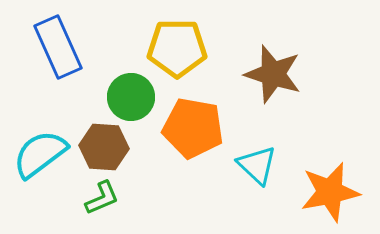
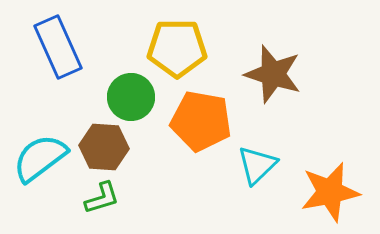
orange pentagon: moved 8 px right, 7 px up
cyan semicircle: moved 4 px down
cyan triangle: rotated 33 degrees clockwise
green L-shape: rotated 6 degrees clockwise
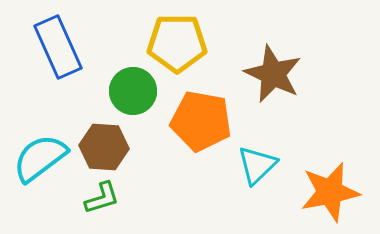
yellow pentagon: moved 5 px up
brown star: rotated 8 degrees clockwise
green circle: moved 2 px right, 6 px up
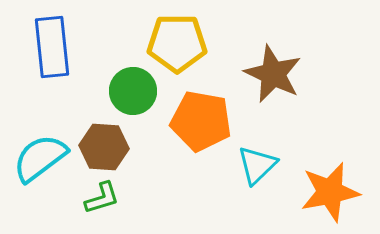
blue rectangle: moved 6 px left; rotated 18 degrees clockwise
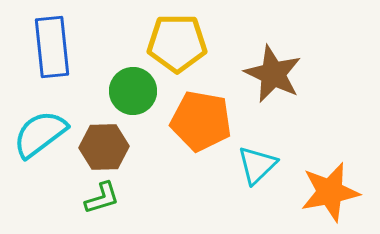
brown hexagon: rotated 6 degrees counterclockwise
cyan semicircle: moved 24 px up
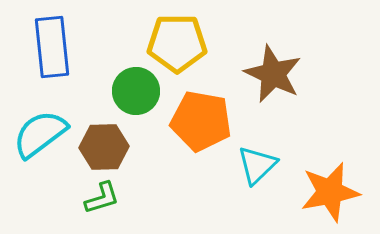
green circle: moved 3 px right
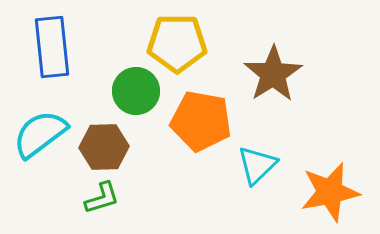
brown star: rotated 14 degrees clockwise
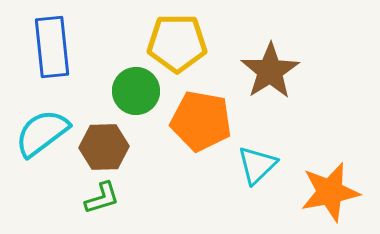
brown star: moved 3 px left, 3 px up
cyan semicircle: moved 2 px right, 1 px up
